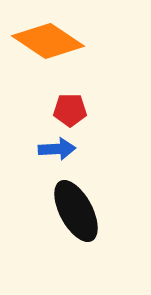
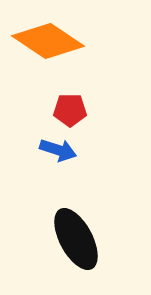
blue arrow: moved 1 px right, 1 px down; rotated 21 degrees clockwise
black ellipse: moved 28 px down
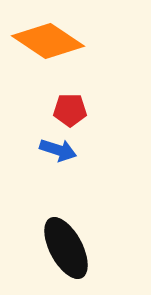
black ellipse: moved 10 px left, 9 px down
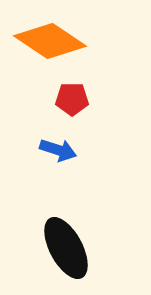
orange diamond: moved 2 px right
red pentagon: moved 2 px right, 11 px up
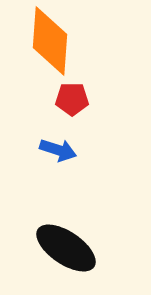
orange diamond: rotated 60 degrees clockwise
black ellipse: rotated 28 degrees counterclockwise
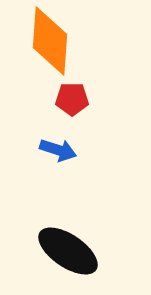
black ellipse: moved 2 px right, 3 px down
